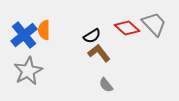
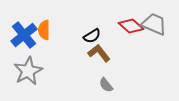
gray trapezoid: rotated 24 degrees counterclockwise
red diamond: moved 4 px right, 2 px up
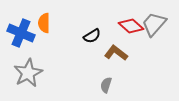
gray trapezoid: rotated 72 degrees counterclockwise
orange semicircle: moved 7 px up
blue cross: moved 3 px left, 2 px up; rotated 28 degrees counterclockwise
brown L-shape: moved 17 px right; rotated 15 degrees counterclockwise
gray star: moved 2 px down
gray semicircle: rotated 56 degrees clockwise
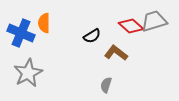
gray trapezoid: moved 3 px up; rotated 32 degrees clockwise
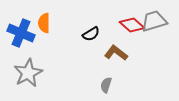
red diamond: moved 1 px right, 1 px up
black semicircle: moved 1 px left, 2 px up
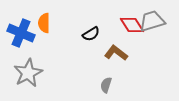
gray trapezoid: moved 2 px left
red diamond: rotated 15 degrees clockwise
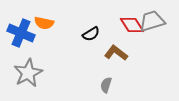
orange semicircle: rotated 78 degrees counterclockwise
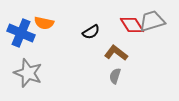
black semicircle: moved 2 px up
gray star: rotated 24 degrees counterclockwise
gray semicircle: moved 9 px right, 9 px up
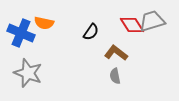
black semicircle: rotated 24 degrees counterclockwise
gray semicircle: rotated 28 degrees counterclockwise
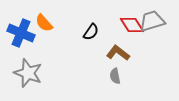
orange semicircle: rotated 36 degrees clockwise
brown L-shape: moved 2 px right
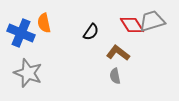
orange semicircle: rotated 30 degrees clockwise
